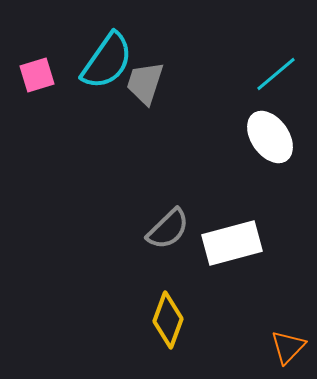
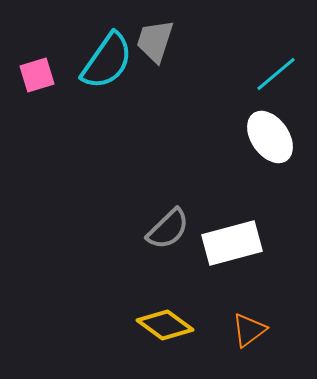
gray trapezoid: moved 10 px right, 42 px up
yellow diamond: moved 3 px left, 5 px down; rotated 74 degrees counterclockwise
orange triangle: moved 39 px left, 17 px up; rotated 9 degrees clockwise
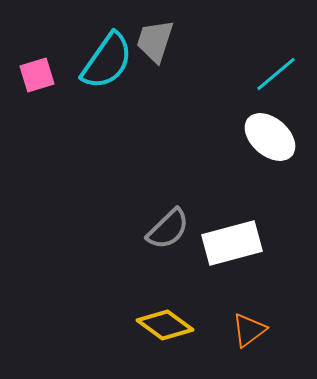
white ellipse: rotated 14 degrees counterclockwise
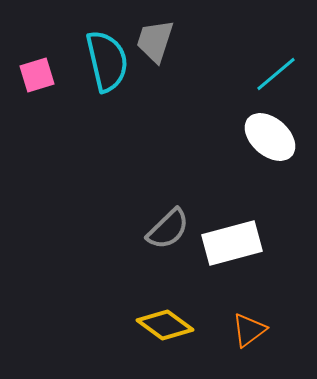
cyan semicircle: rotated 48 degrees counterclockwise
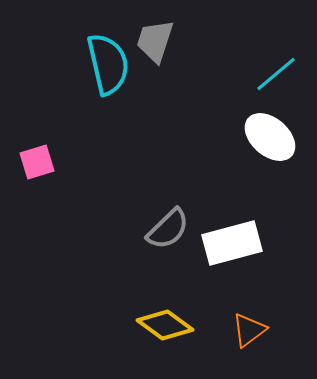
cyan semicircle: moved 1 px right, 3 px down
pink square: moved 87 px down
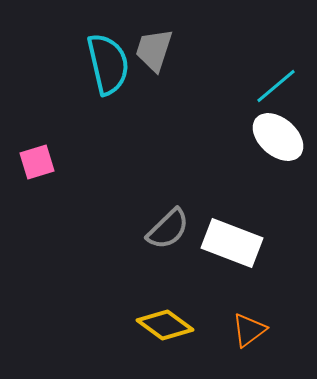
gray trapezoid: moved 1 px left, 9 px down
cyan line: moved 12 px down
white ellipse: moved 8 px right
white rectangle: rotated 36 degrees clockwise
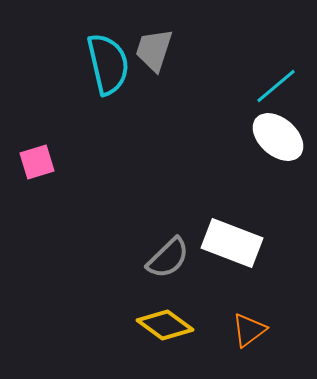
gray semicircle: moved 29 px down
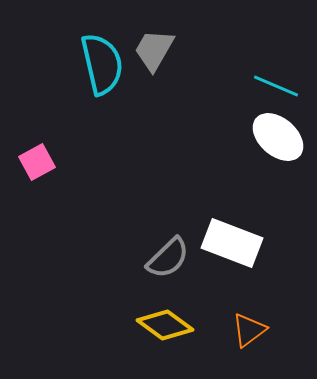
gray trapezoid: rotated 12 degrees clockwise
cyan semicircle: moved 6 px left
cyan line: rotated 63 degrees clockwise
pink square: rotated 12 degrees counterclockwise
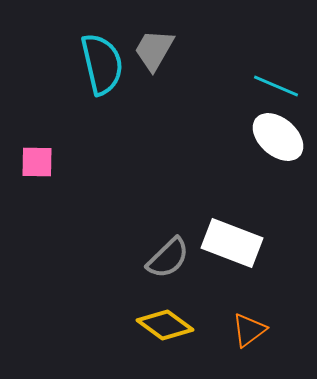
pink square: rotated 30 degrees clockwise
